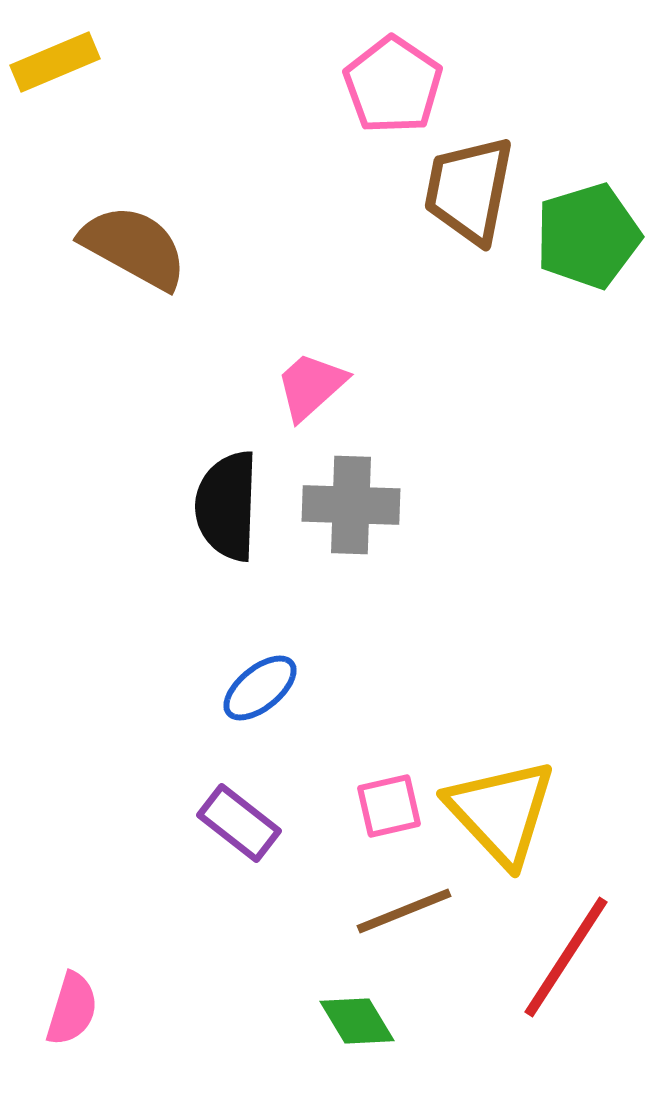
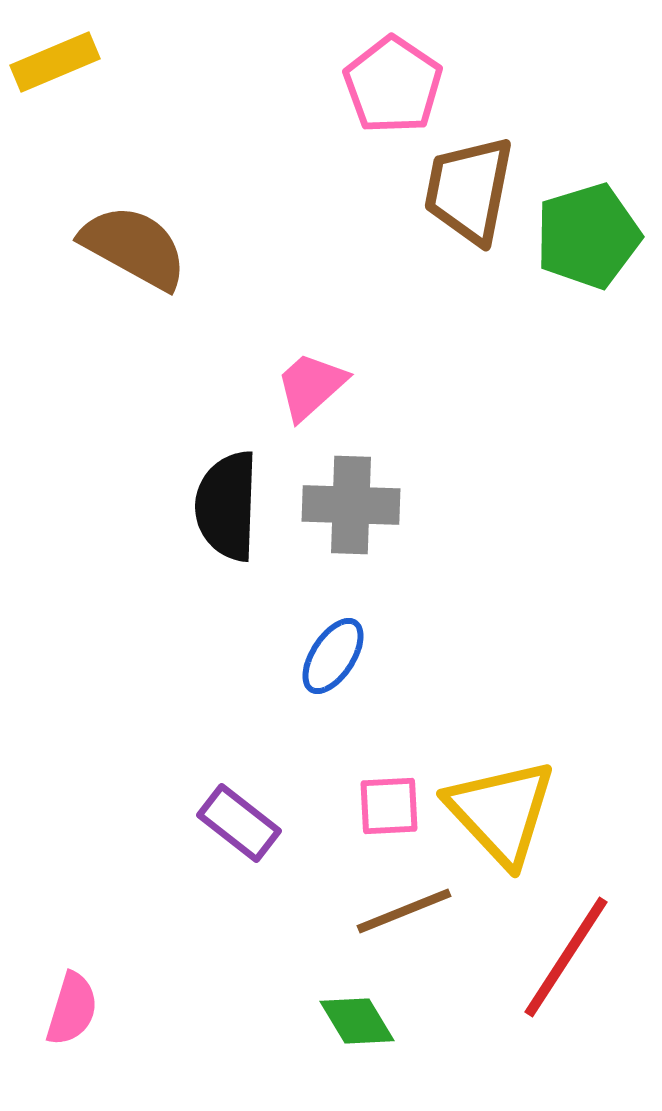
blue ellipse: moved 73 px right, 32 px up; rotated 18 degrees counterclockwise
pink square: rotated 10 degrees clockwise
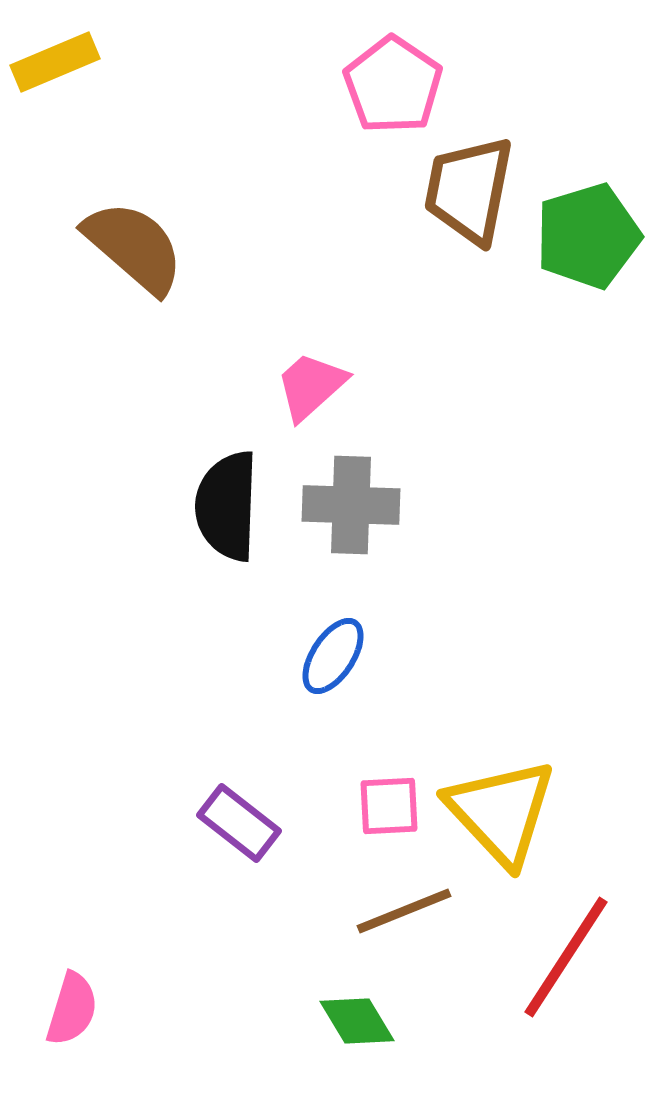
brown semicircle: rotated 12 degrees clockwise
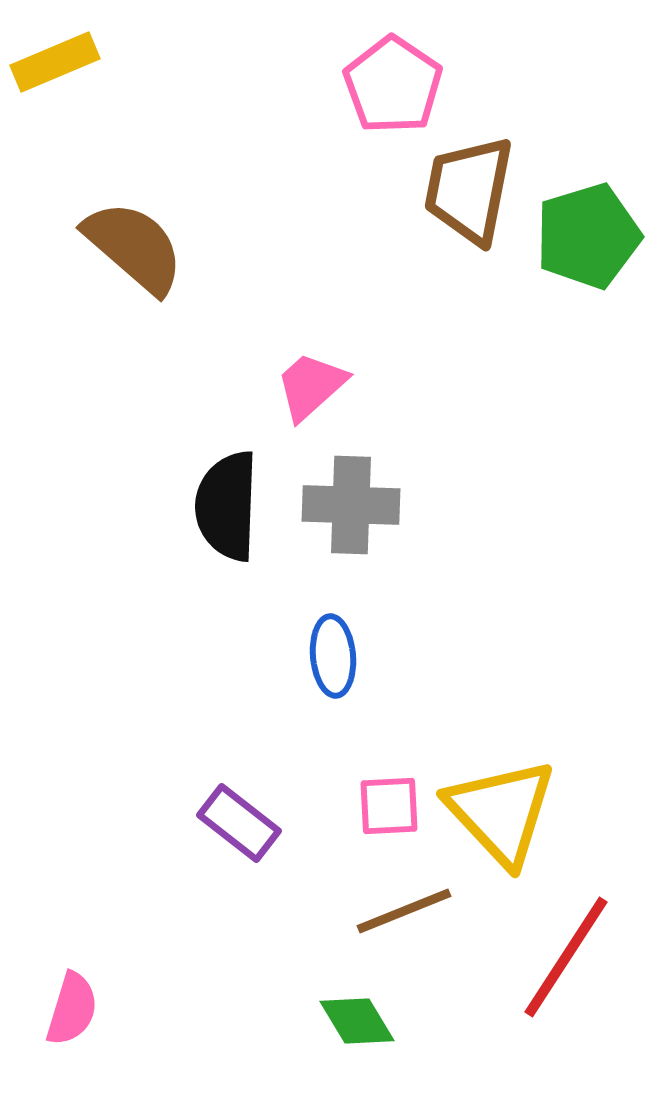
blue ellipse: rotated 38 degrees counterclockwise
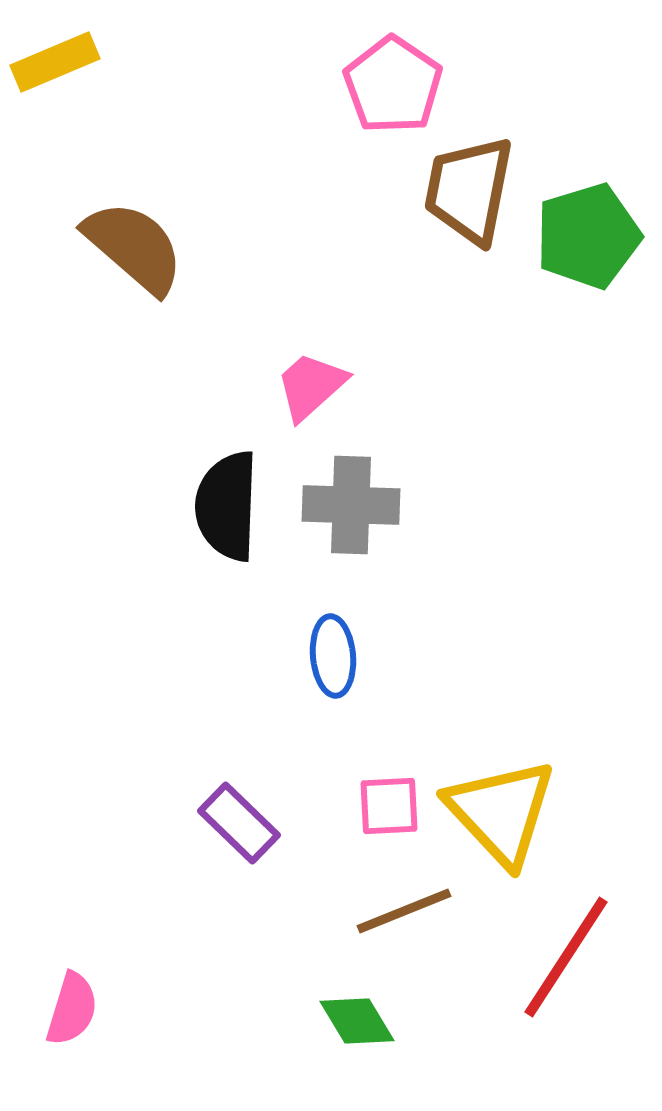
purple rectangle: rotated 6 degrees clockwise
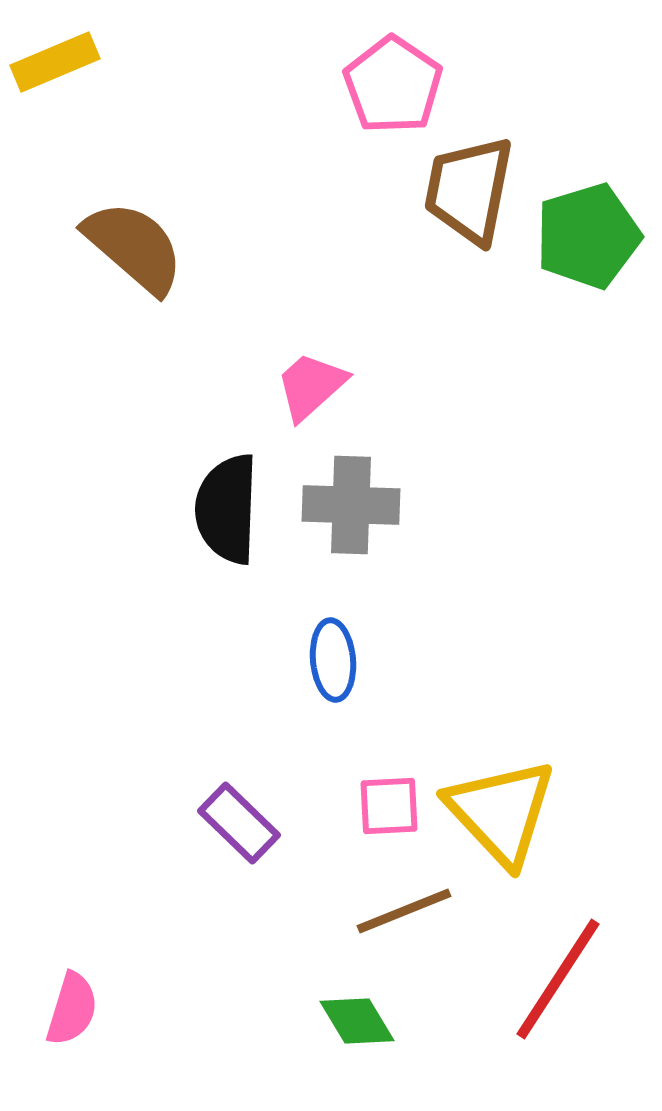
black semicircle: moved 3 px down
blue ellipse: moved 4 px down
red line: moved 8 px left, 22 px down
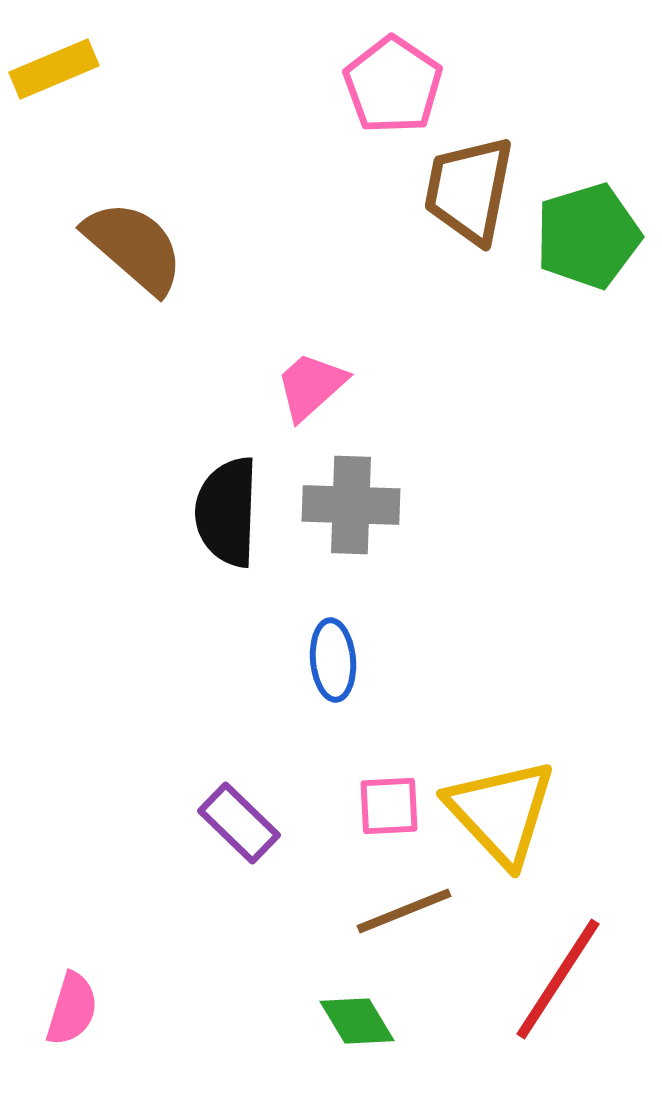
yellow rectangle: moved 1 px left, 7 px down
black semicircle: moved 3 px down
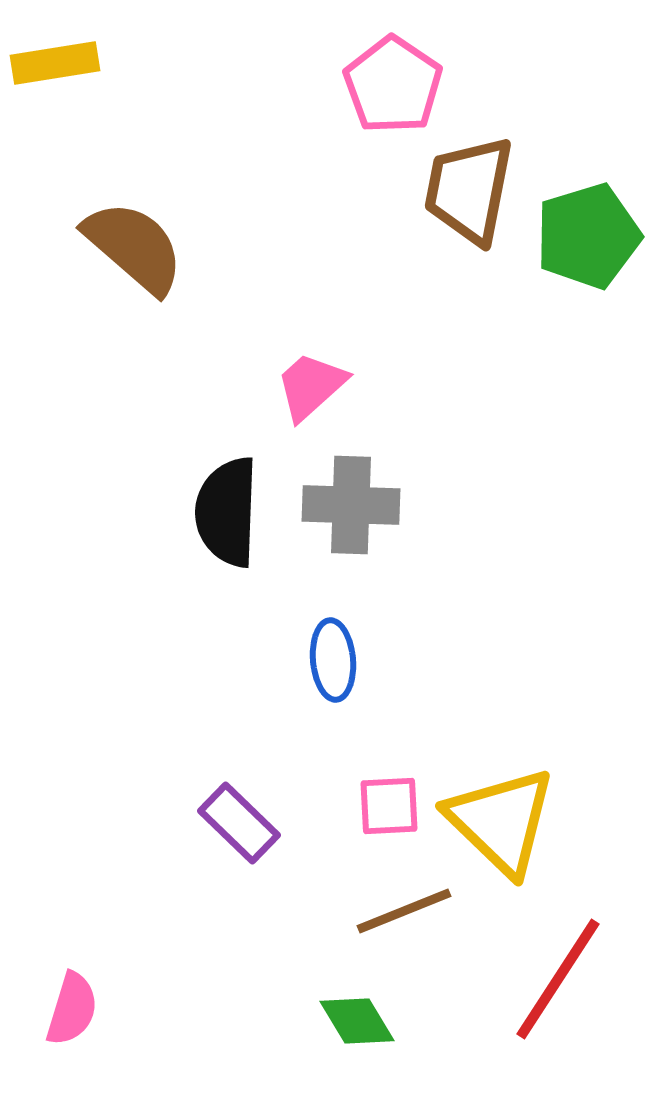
yellow rectangle: moved 1 px right, 6 px up; rotated 14 degrees clockwise
yellow triangle: moved 9 px down; rotated 3 degrees counterclockwise
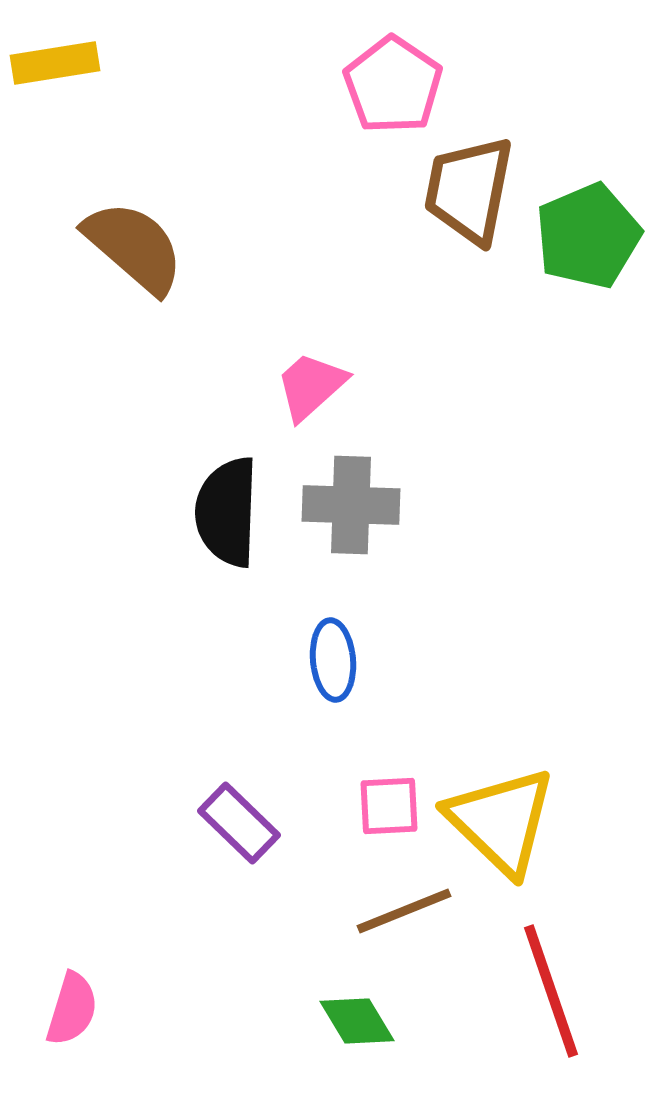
green pentagon: rotated 6 degrees counterclockwise
red line: moved 7 px left, 12 px down; rotated 52 degrees counterclockwise
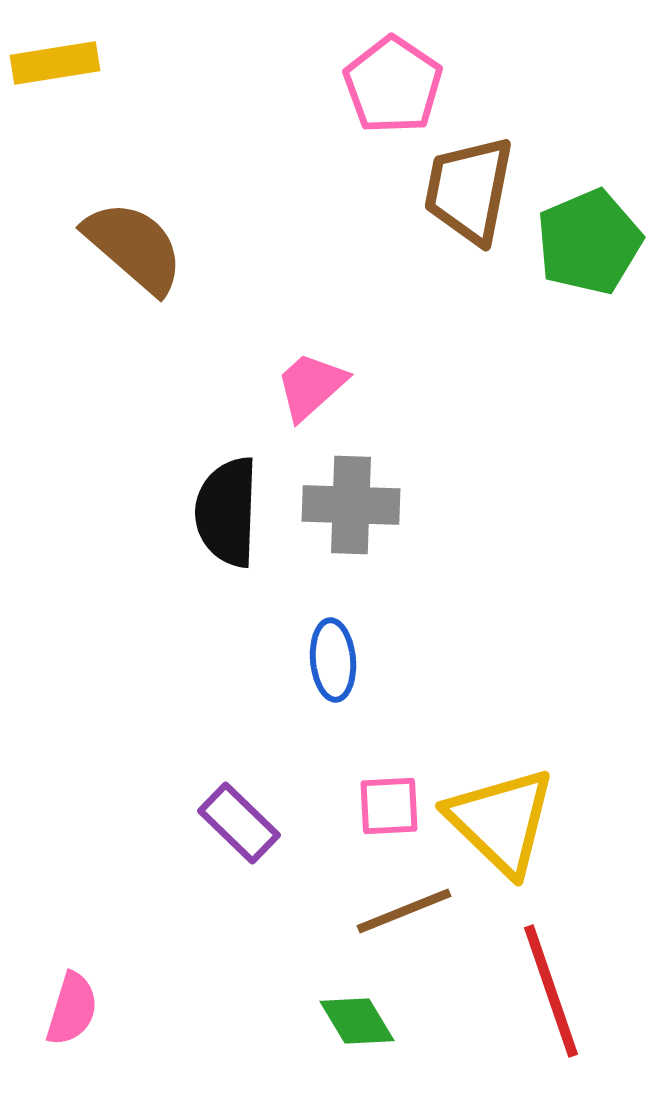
green pentagon: moved 1 px right, 6 px down
